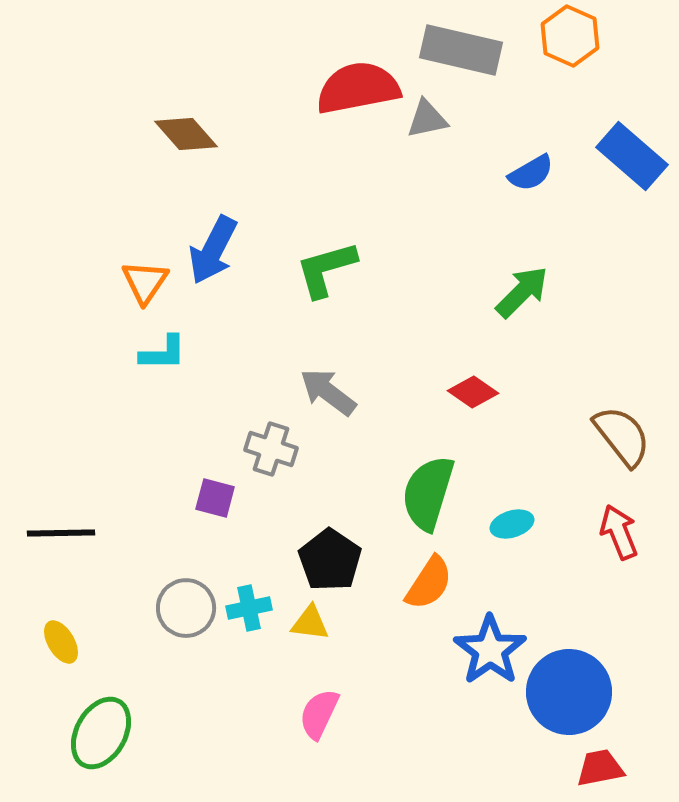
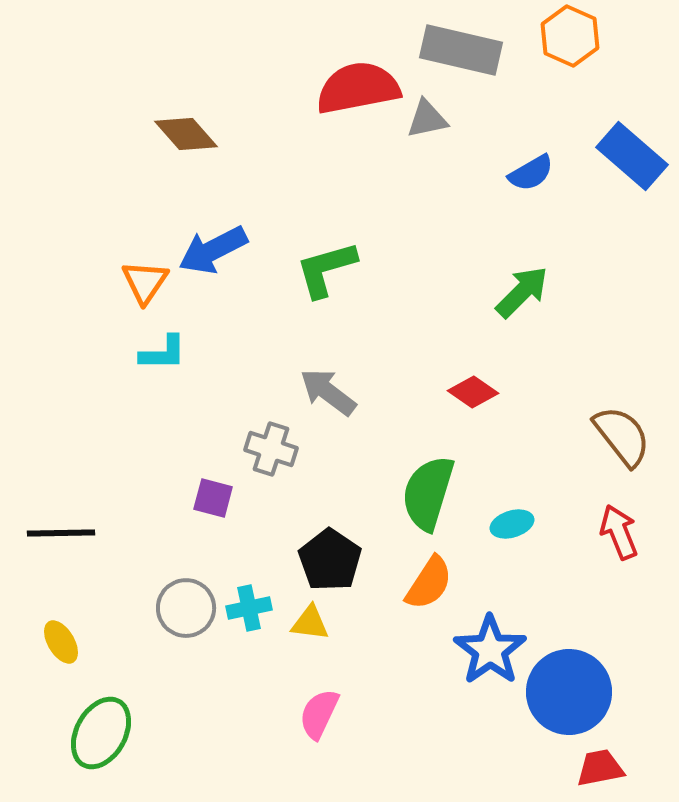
blue arrow: rotated 36 degrees clockwise
purple square: moved 2 px left
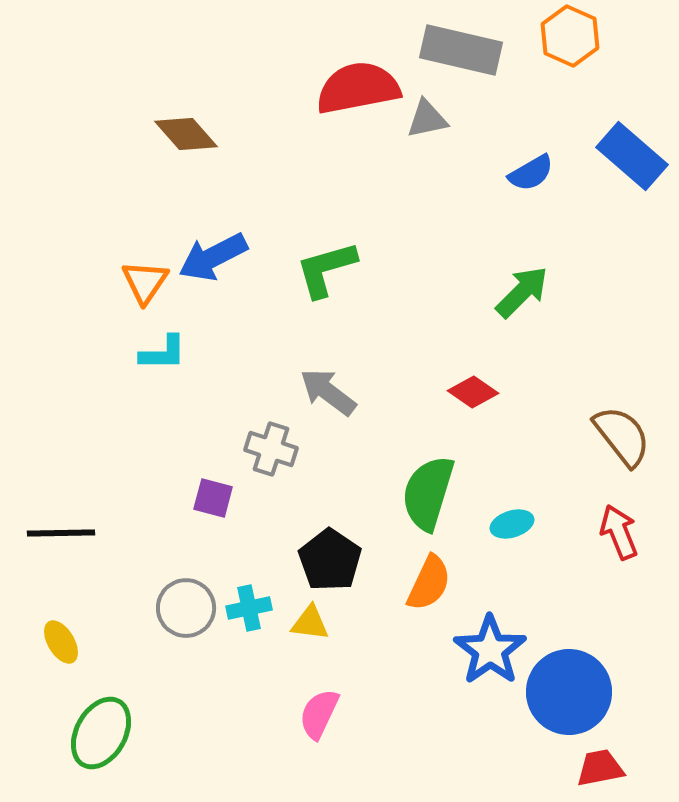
blue arrow: moved 7 px down
orange semicircle: rotated 8 degrees counterclockwise
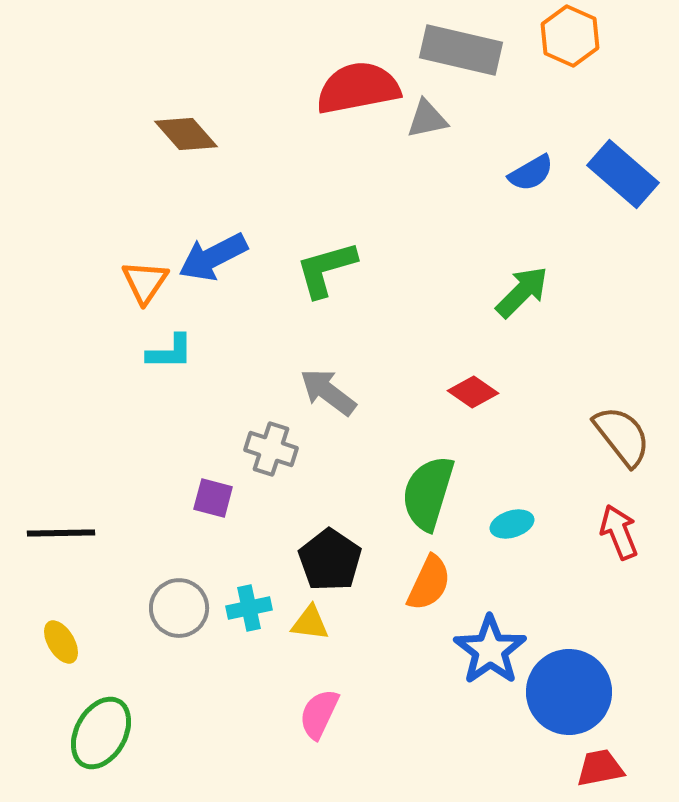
blue rectangle: moved 9 px left, 18 px down
cyan L-shape: moved 7 px right, 1 px up
gray circle: moved 7 px left
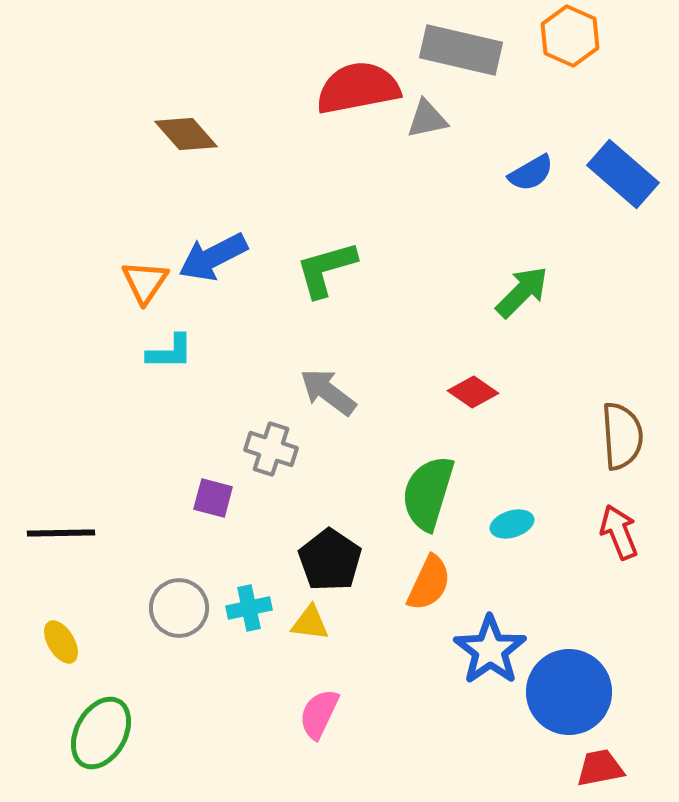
brown semicircle: rotated 34 degrees clockwise
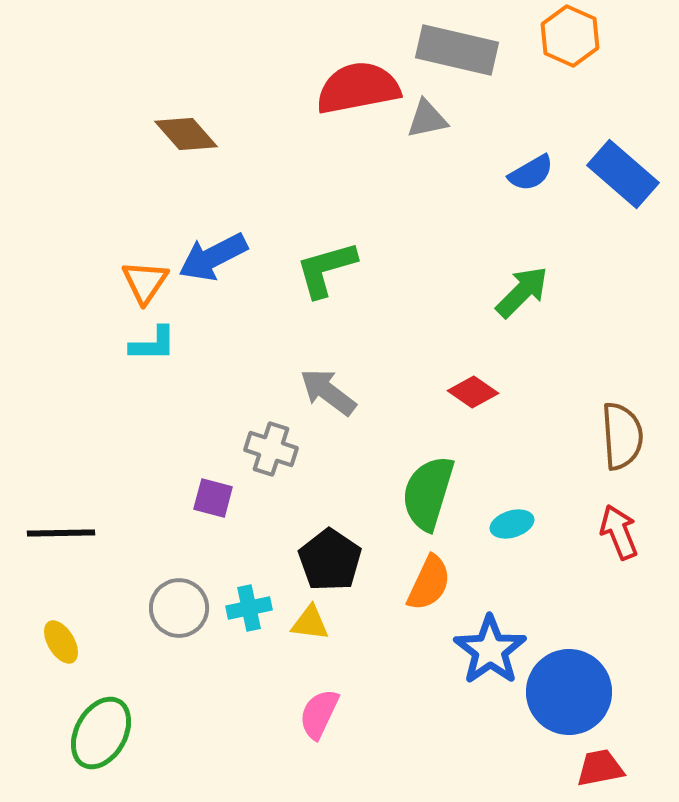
gray rectangle: moved 4 px left
cyan L-shape: moved 17 px left, 8 px up
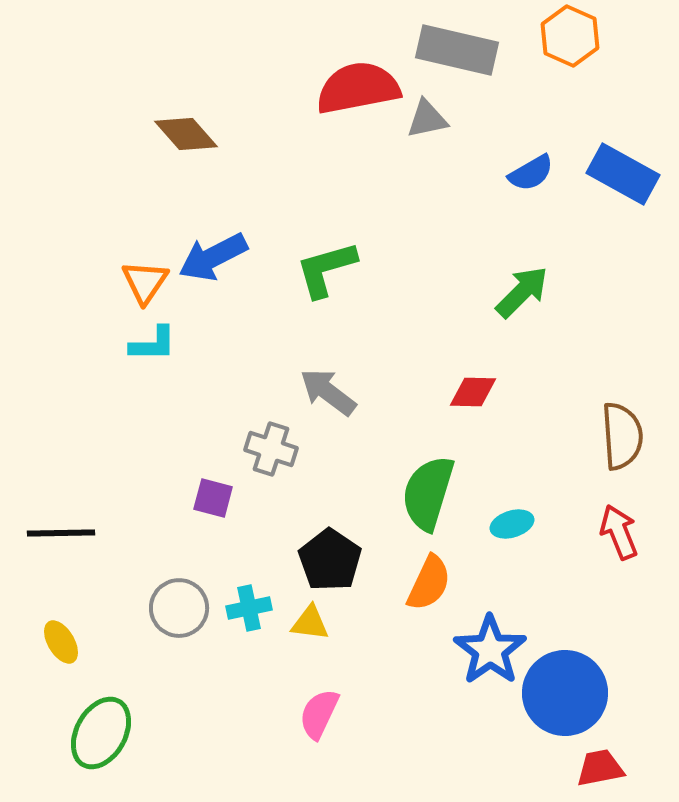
blue rectangle: rotated 12 degrees counterclockwise
red diamond: rotated 33 degrees counterclockwise
blue circle: moved 4 px left, 1 px down
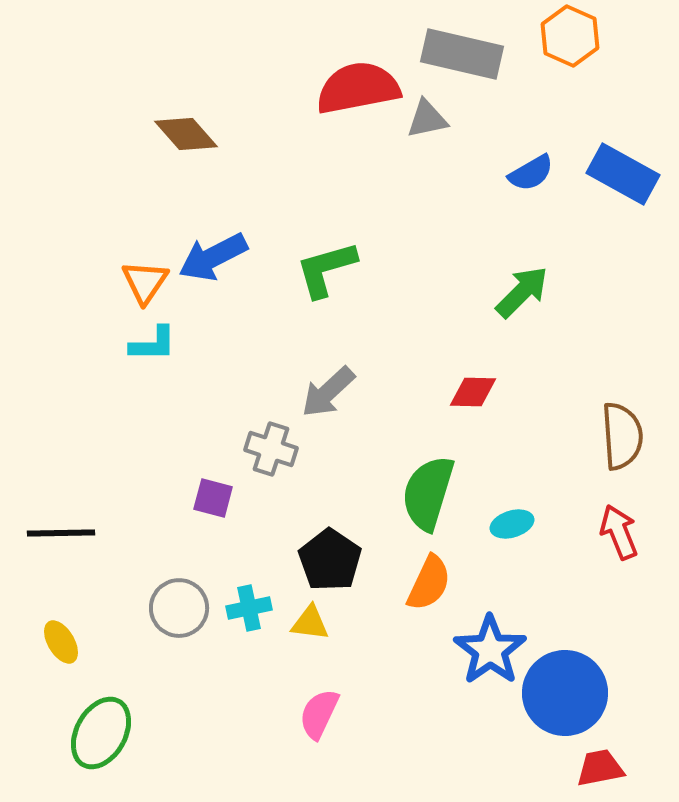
gray rectangle: moved 5 px right, 4 px down
gray arrow: rotated 80 degrees counterclockwise
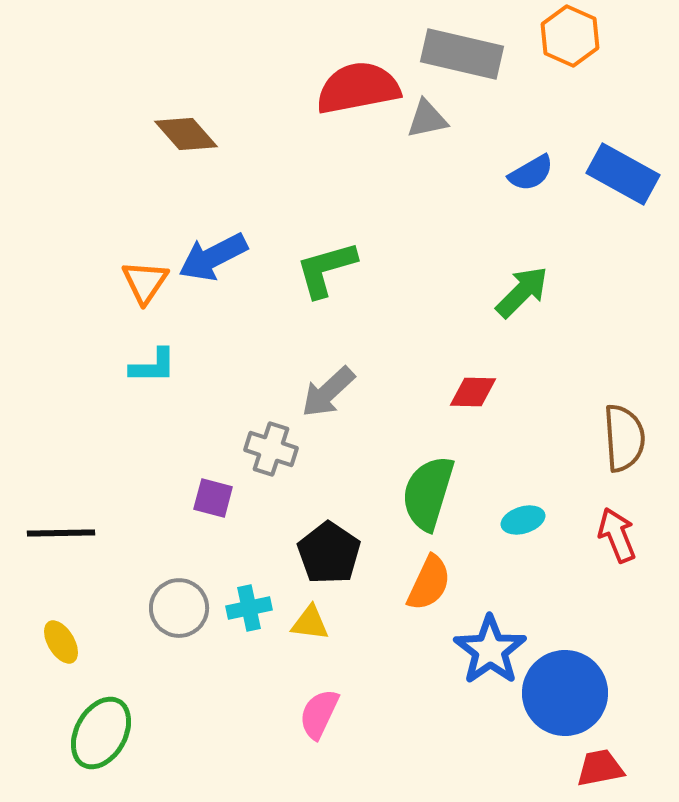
cyan L-shape: moved 22 px down
brown semicircle: moved 2 px right, 2 px down
cyan ellipse: moved 11 px right, 4 px up
red arrow: moved 2 px left, 3 px down
black pentagon: moved 1 px left, 7 px up
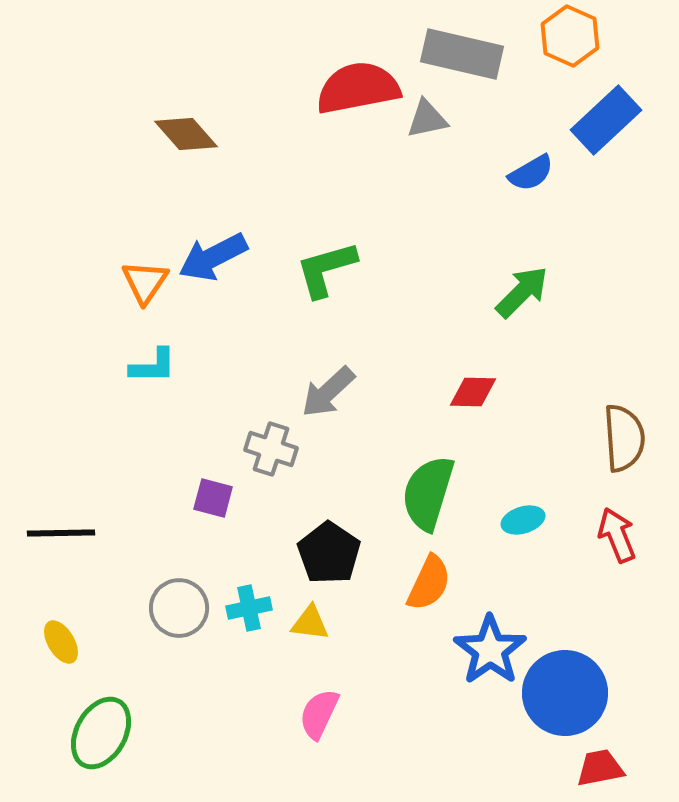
blue rectangle: moved 17 px left, 54 px up; rotated 72 degrees counterclockwise
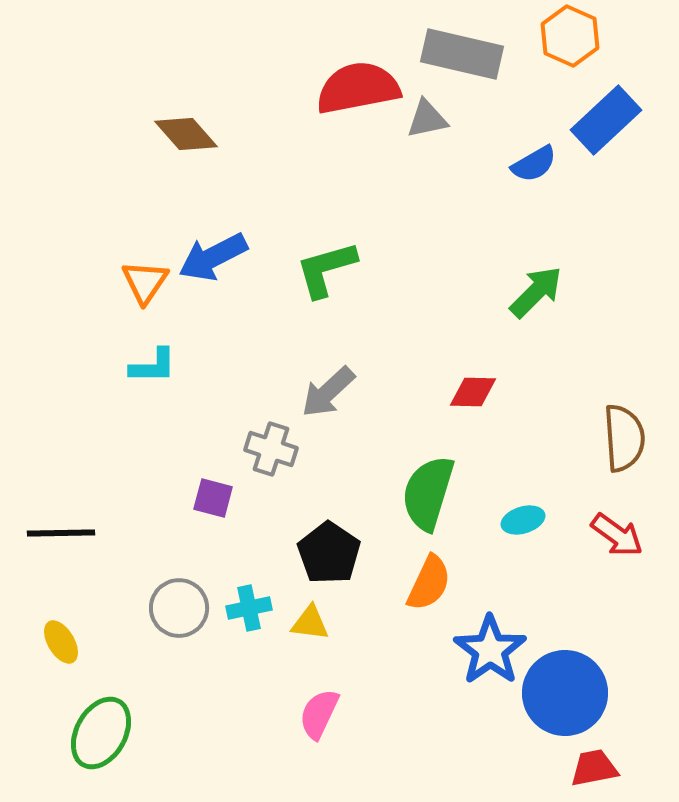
blue semicircle: moved 3 px right, 9 px up
green arrow: moved 14 px right
red arrow: rotated 148 degrees clockwise
red trapezoid: moved 6 px left
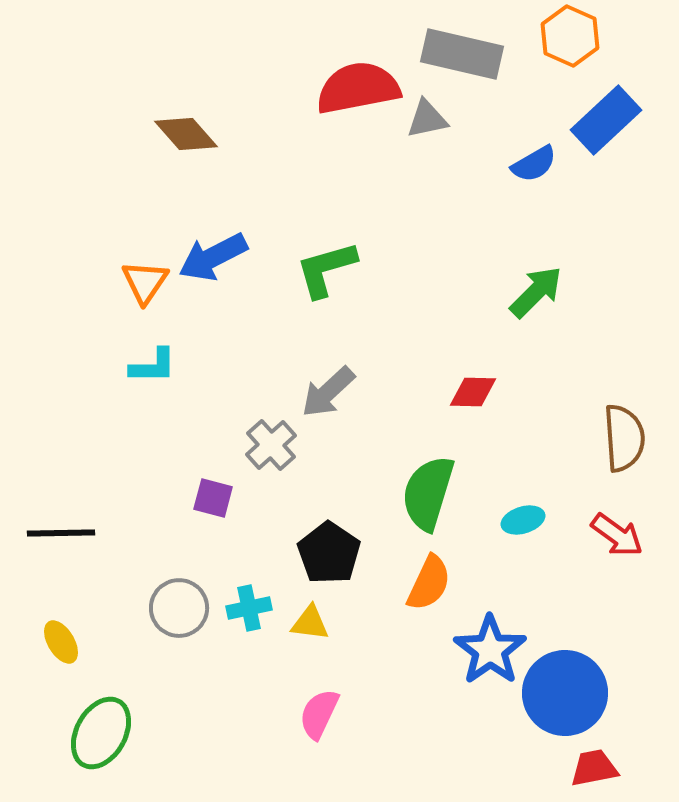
gray cross: moved 4 px up; rotated 30 degrees clockwise
